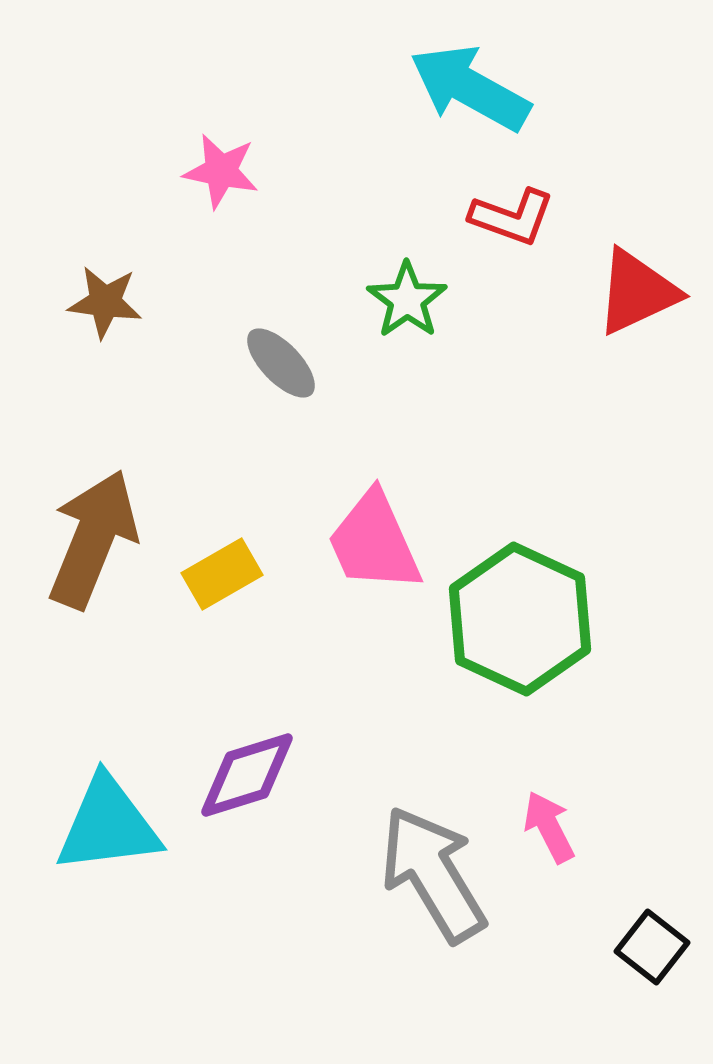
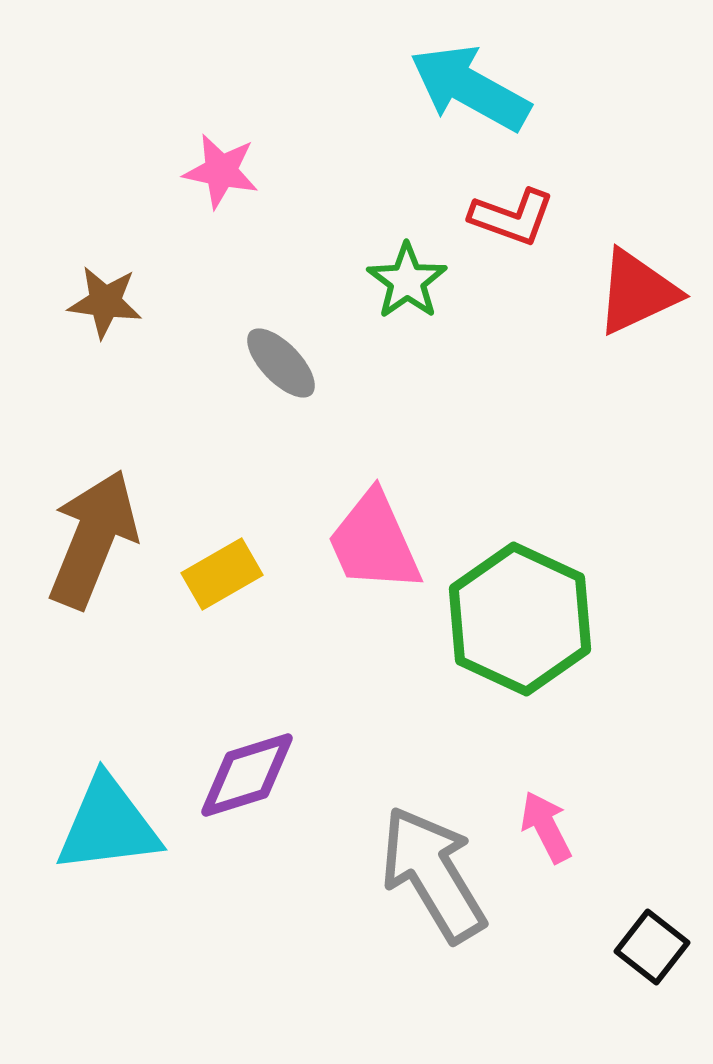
green star: moved 19 px up
pink arrow: moved 3 px left
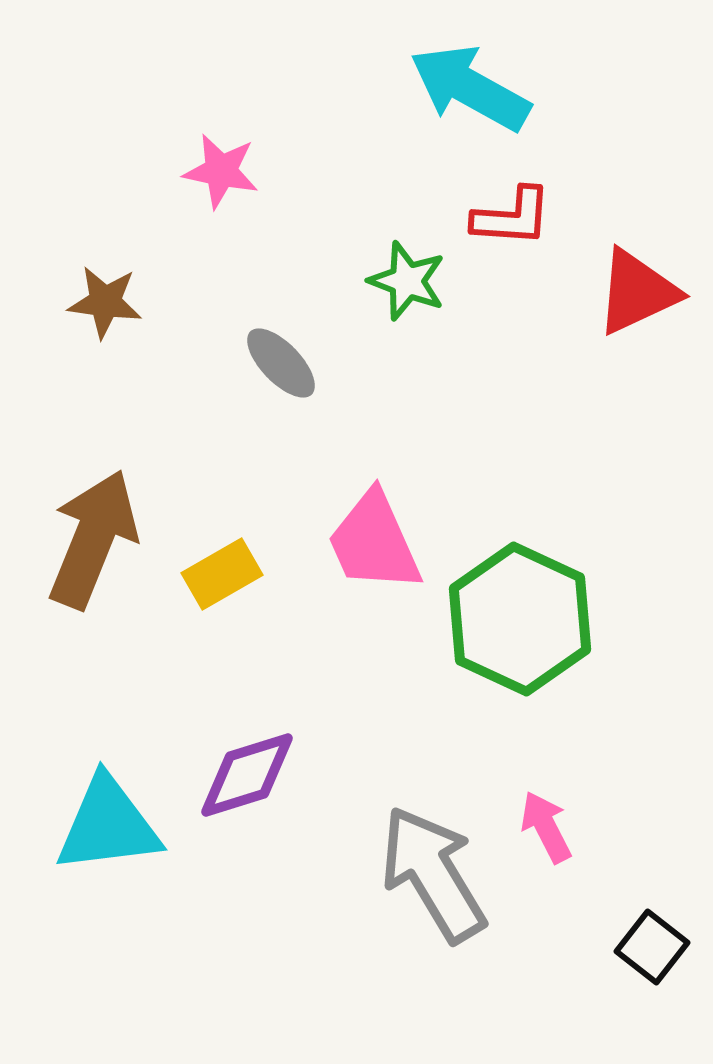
red L-shape: rotated 16 degrees counterclockwise
green star: rotated 16 degrees counterclockwise
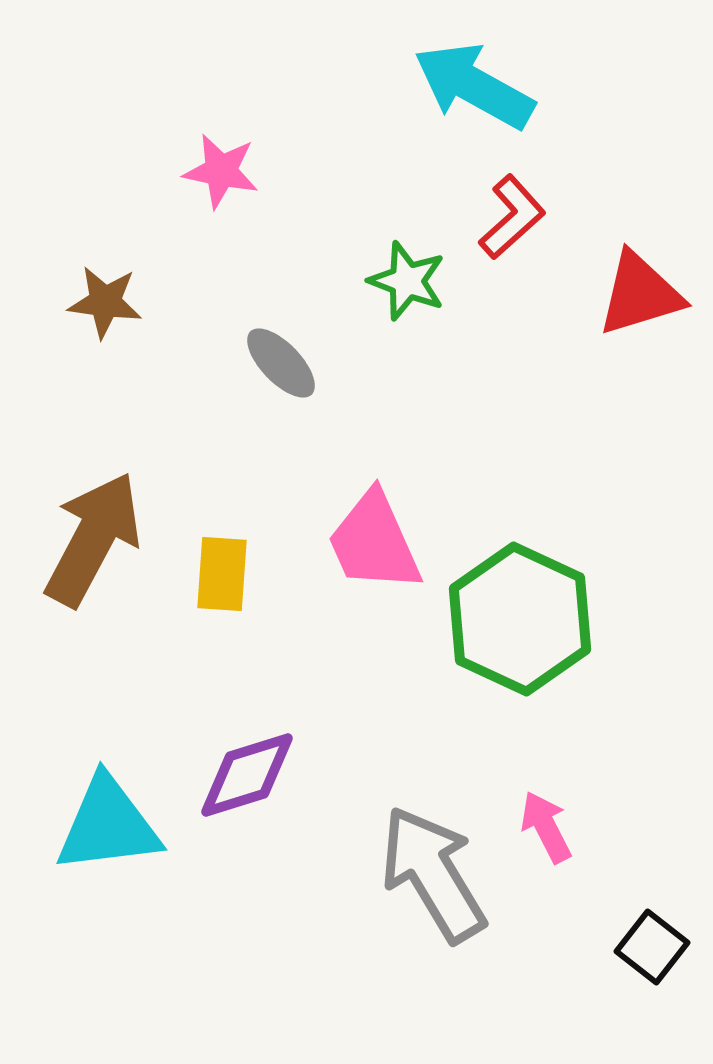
cyan arrow: moved 4 px right, 2 px up
red L-shape: rotated 46 degrees counterclockwise
red triangle: moved 3 px right, 2 px down; rotated 8 degrees clockwise
brown arrow: rotated 6 degrees clockwise
yellow rectangle: rotated 56 degrees counterclockwise
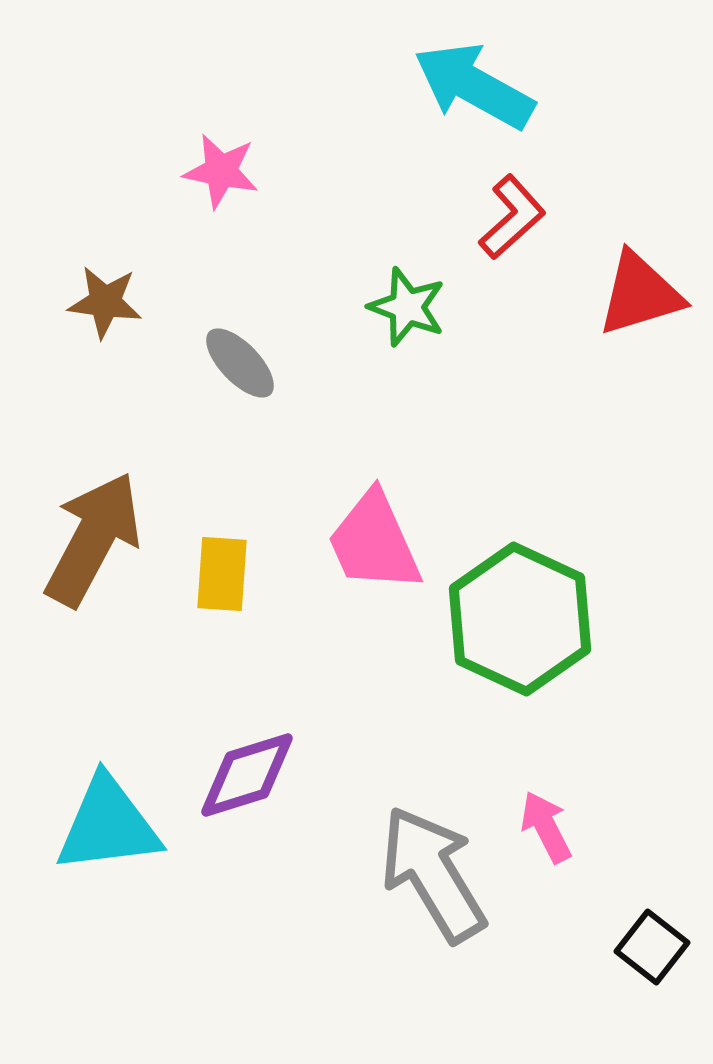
green star: moved 26 px down
gray ellipse: moved 41 px left
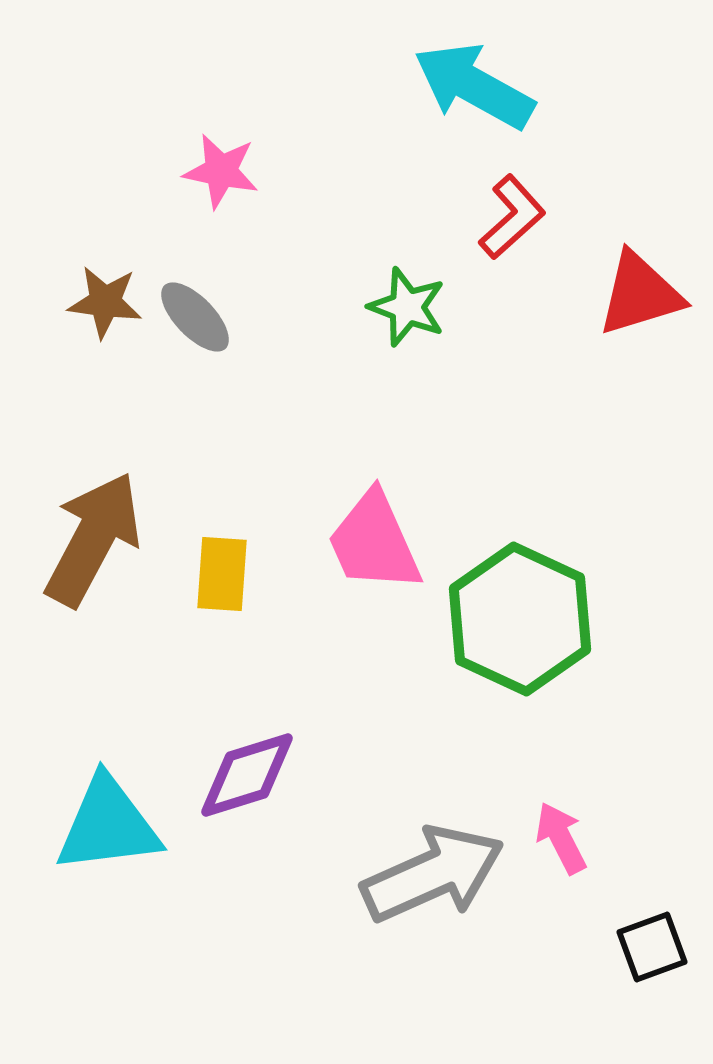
gray ellipse: moved 45 px left, 46 px up
pink arrow: moved 15 px right, 11 px down
gray arrow: rotated 97 degrees clockwise
black square: rotated 32 degrees clockwise
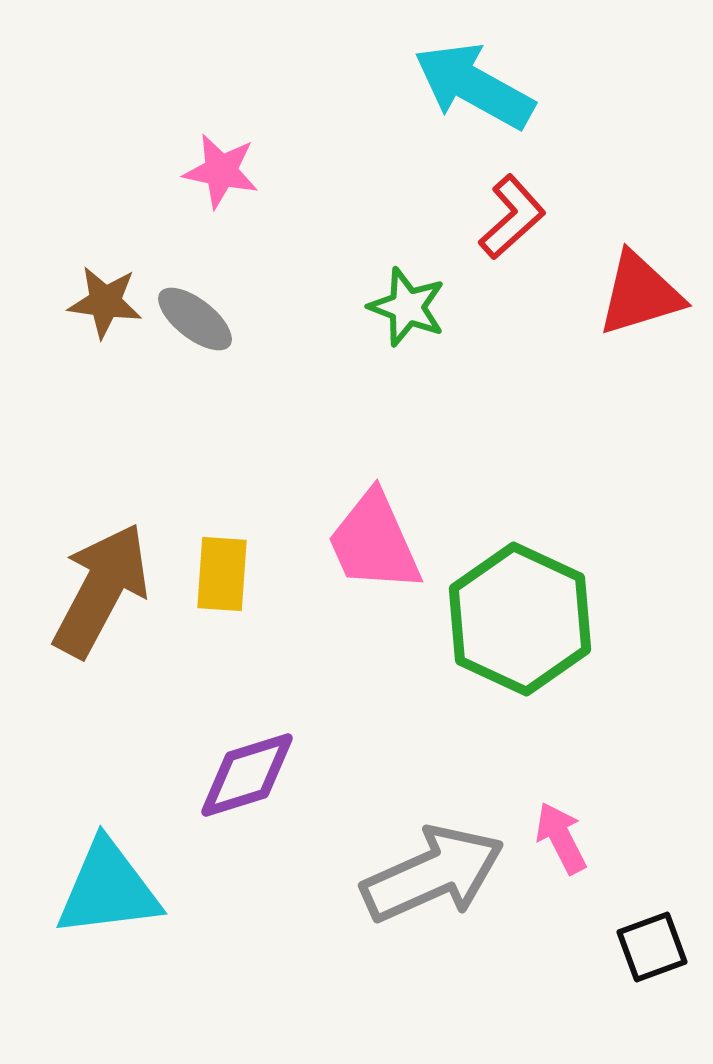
gray ellipse: moved 2 px down; rotated 8 degrees counterclockwise
brown arrow: moved 8 px right, 51 px down
cyan triangle: moved 64 px down
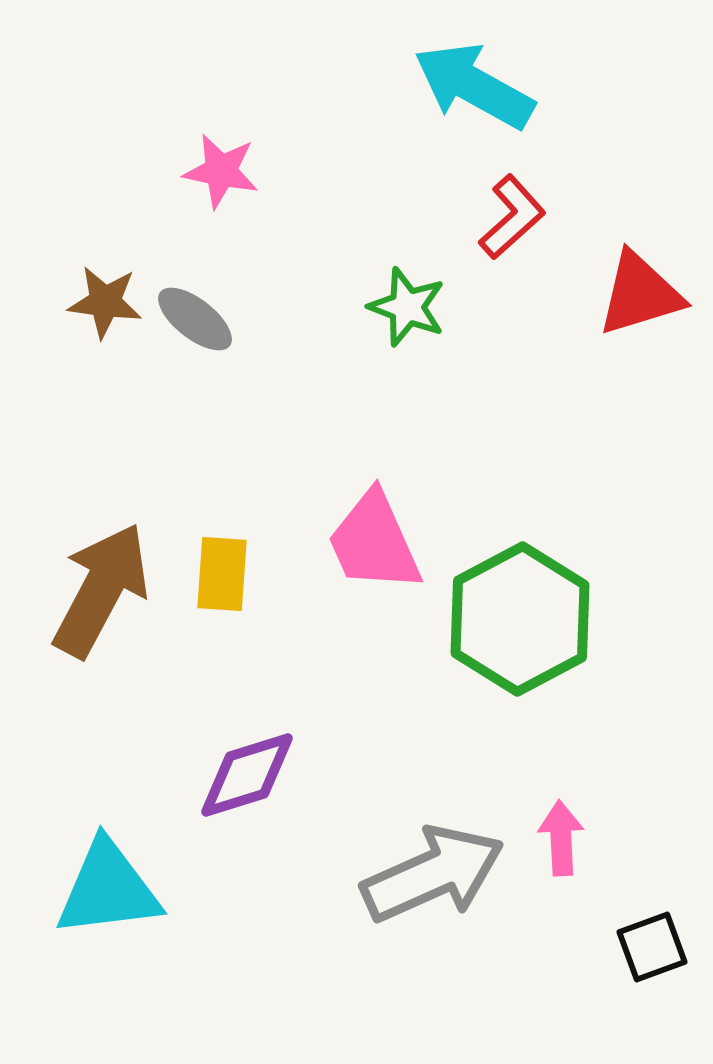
green hexagon: rotated 7 degrees clockwise
pink arrow: rotated 24 degrees clockwise
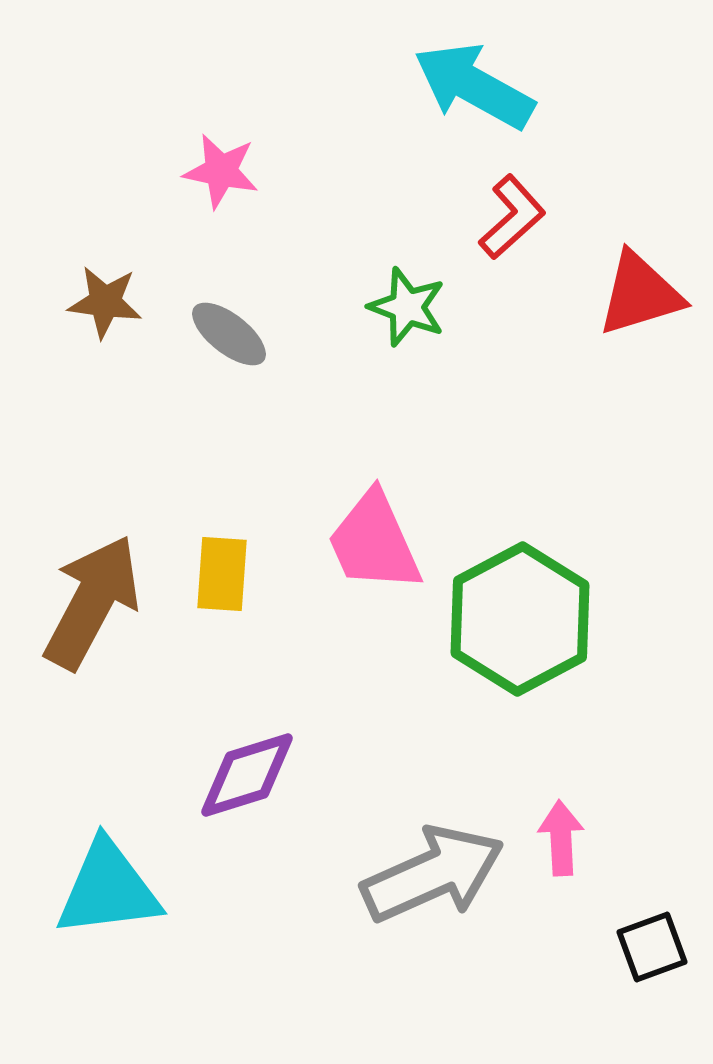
gray ellipse: moved 34 px right, 15 px down
brown arrow: moved 9 px left, 12 px down
